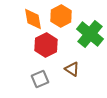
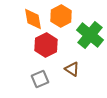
green cross: moved 1 px down
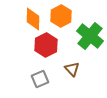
orange diamond: rotated 10 degrees clockwise
green cross: moved 1 px down
brown triangle: rotated 14 degrees clockwise
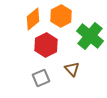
orange diamond: rotated 50 degrees clockwise
gray square: moved 1 px right, 1 px up
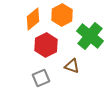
orange hexagon: moved 1 px right, 1 px up
brown triangle: moved 3 px up; rotated 28 degrees counterclockwise
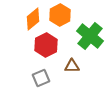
orange hexagon: moved 2 px left
brown triangle: rotated 21 degrees counterclockwise
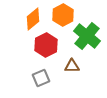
orange hexagon: moved 3 px right
green cross: moved 3 px left
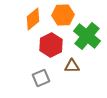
orange hexagon: rotated 25 degrees clockwise
red hexagon: moved 5 px right
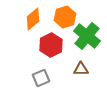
orange hexagon: moved 2 px right, 2 px down; rotated 15 degrees counterclockwise
brown triangle: moved 9 px right, 3 px down
